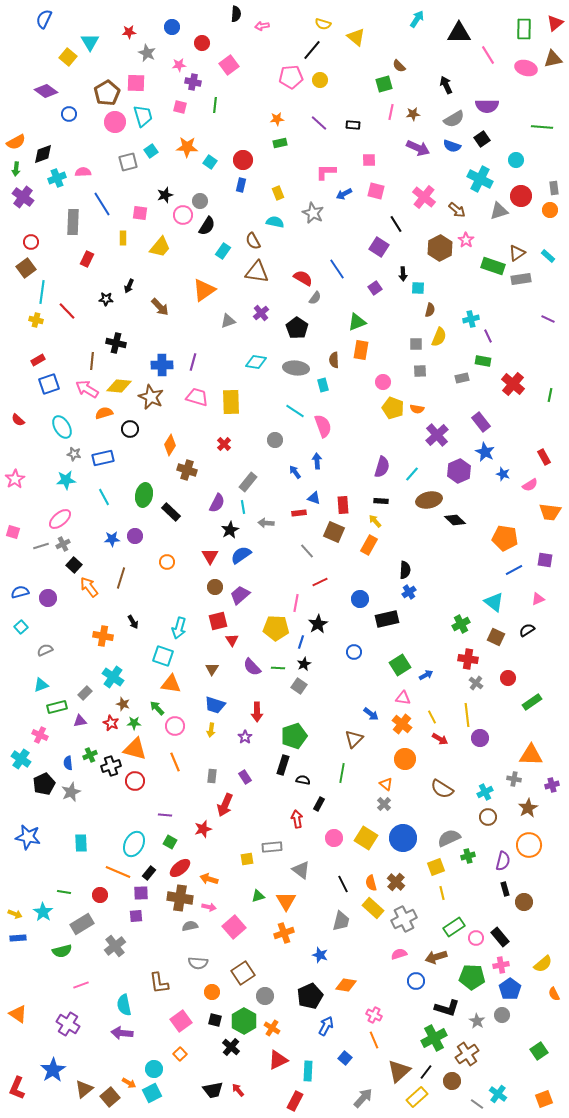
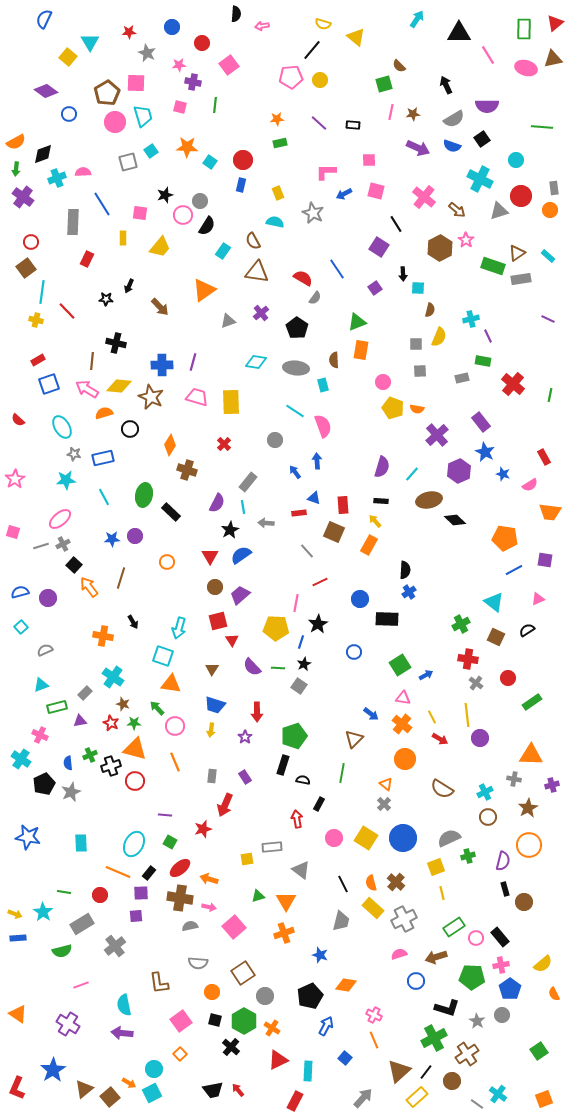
black rectangle at (387, 619): rotated 15 degrees clockwise
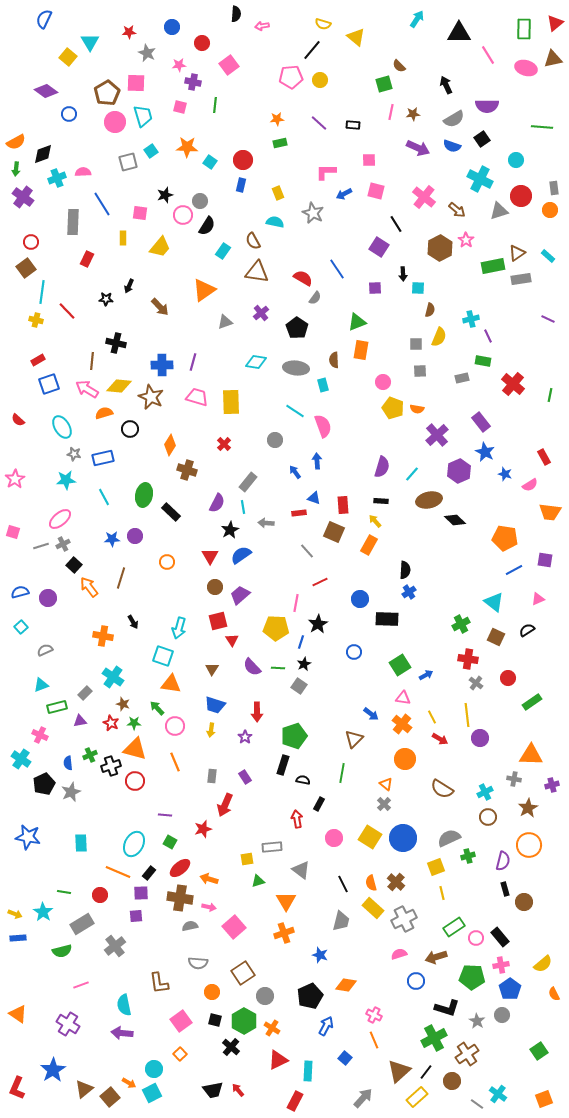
green rectangle at (493, 266): rotated 30 degrees counterclockwise
purple square at (375, 288): rotated 32 degrees clockwise
gray triangle at (228, 321): moved 3 px left, 1 px down
blue star at (503, 474): moved 2 px right
yellow square at (366, 838): moved 4 px right, 1 px up
green triangle at (258, 896): moved 15 px up
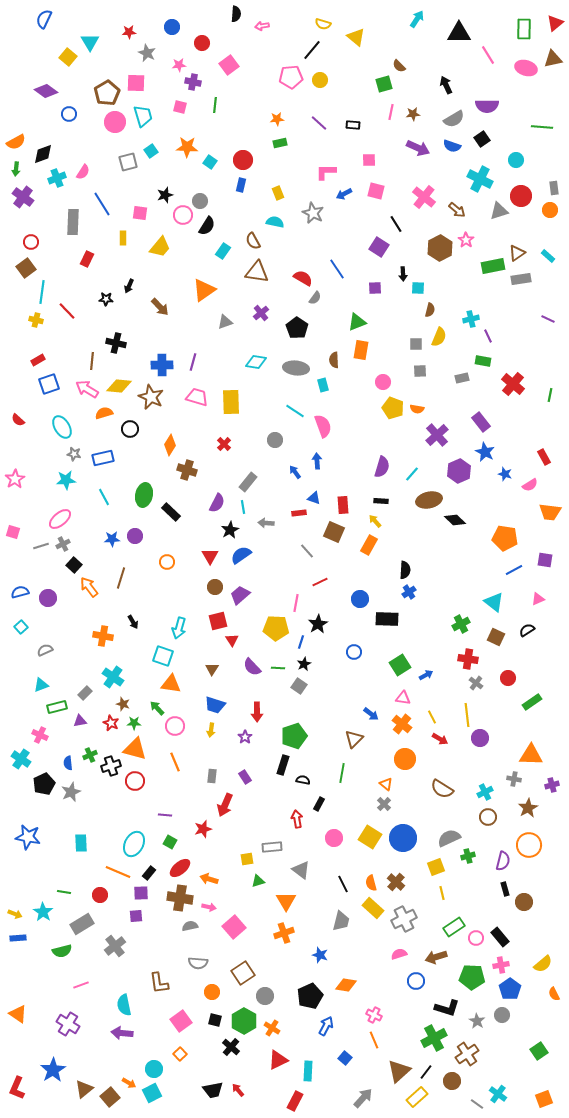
pink semicircle at (83, 172): rotated 126 degrees clockwise
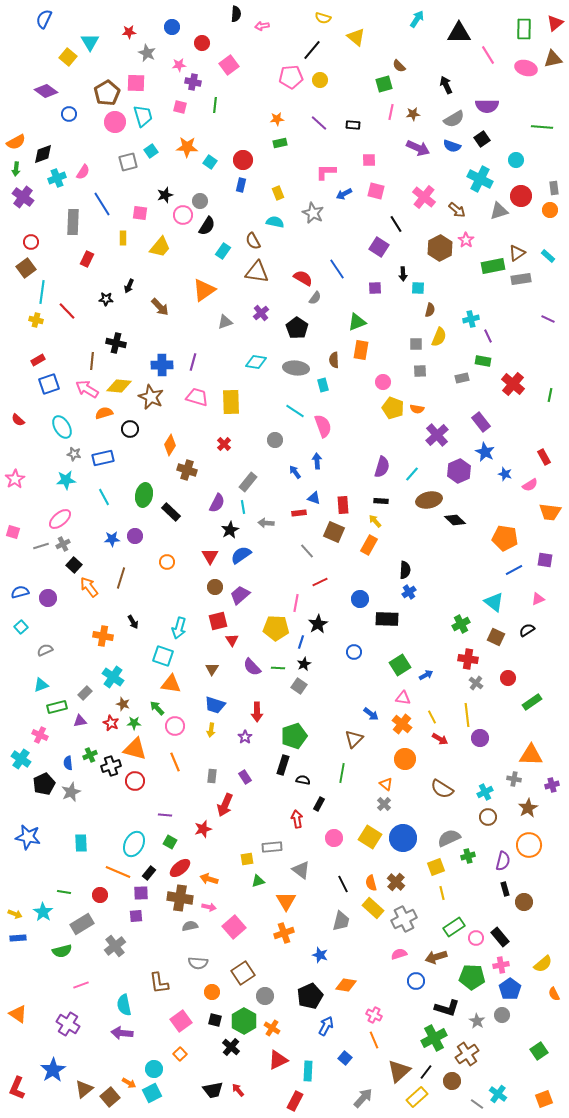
yellow semicircle at (323, 24): moved 6 px up
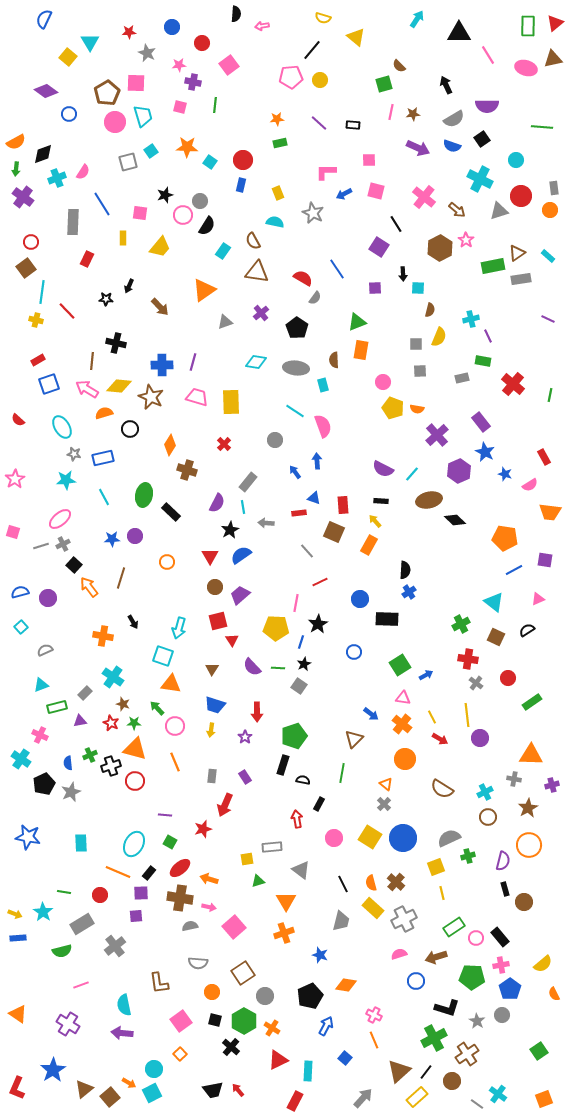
green rectangle at (524, 29): moved 4 px right, 3 px up
purple semicircle at (382, 467): moved 1 px right, 2 px down; rotated 100 degrees clockwise
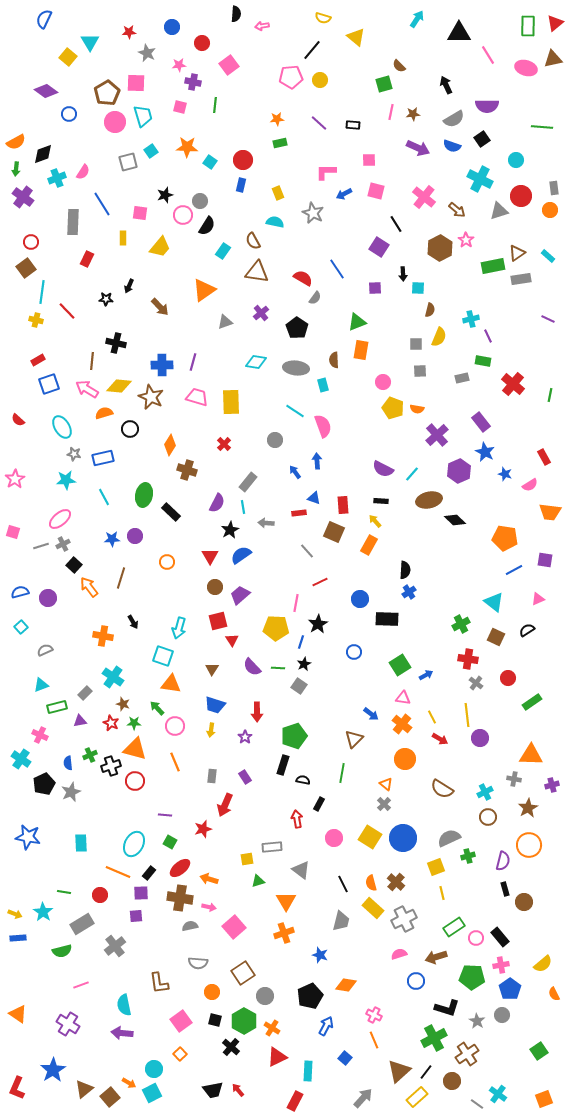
red triangle at (278, 1060): moved 1 px left, 3 px up
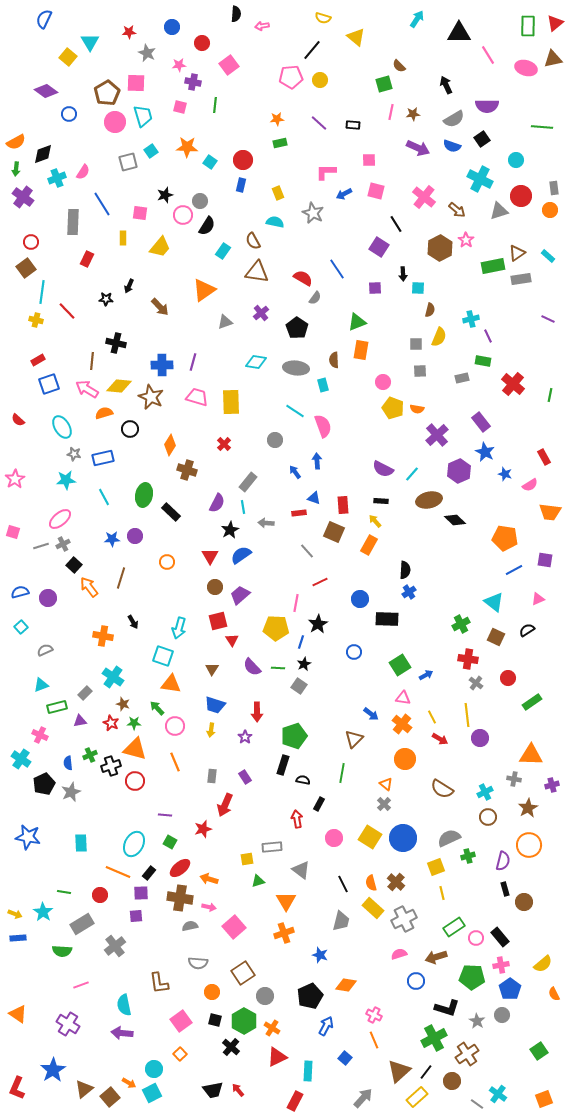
green semicircle at (62, 951): rotated 18 degrees clockwise
